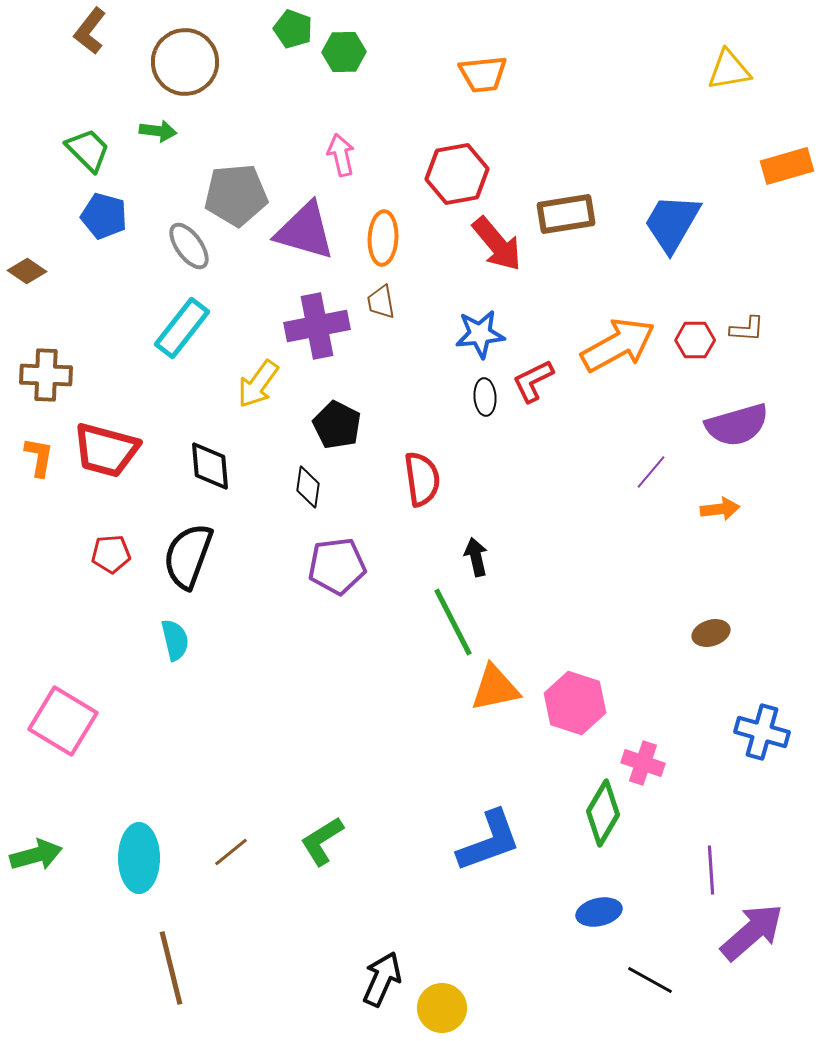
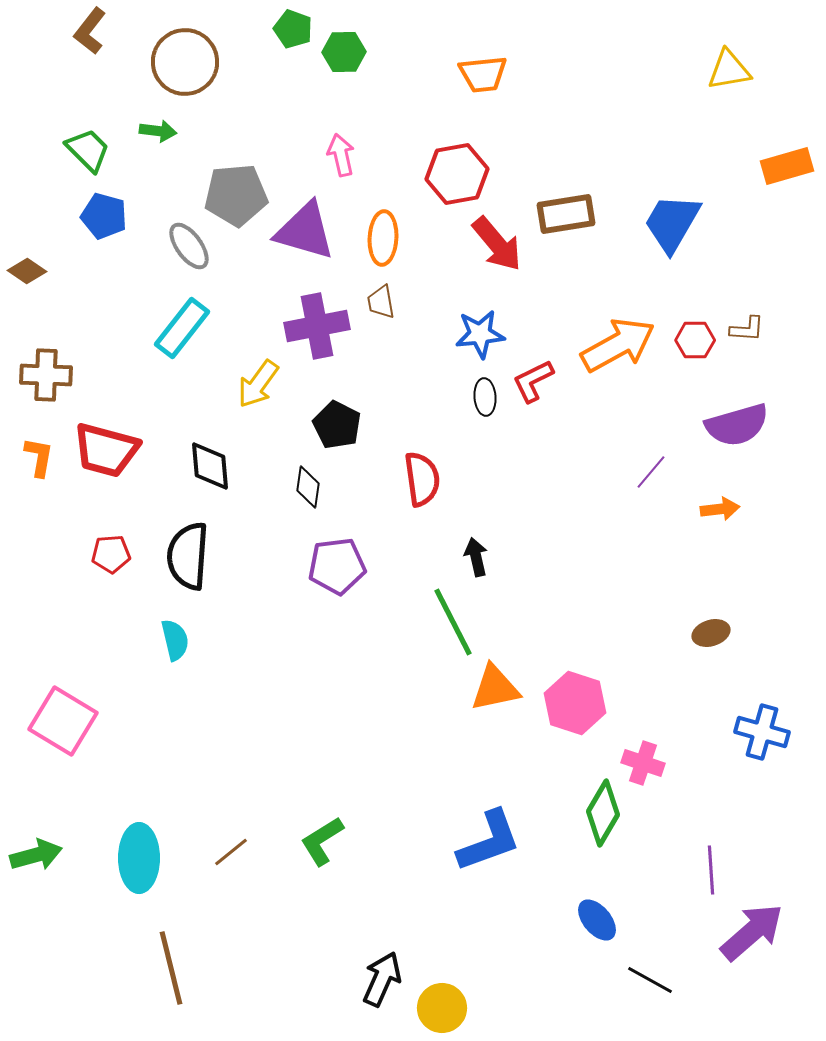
black semicircle at (188, 556): rotated 16 degrees counterclockwise
blue ellipse at (599, 912): moved 2 px left, 8 px down; rotated 63 degrees clockwise
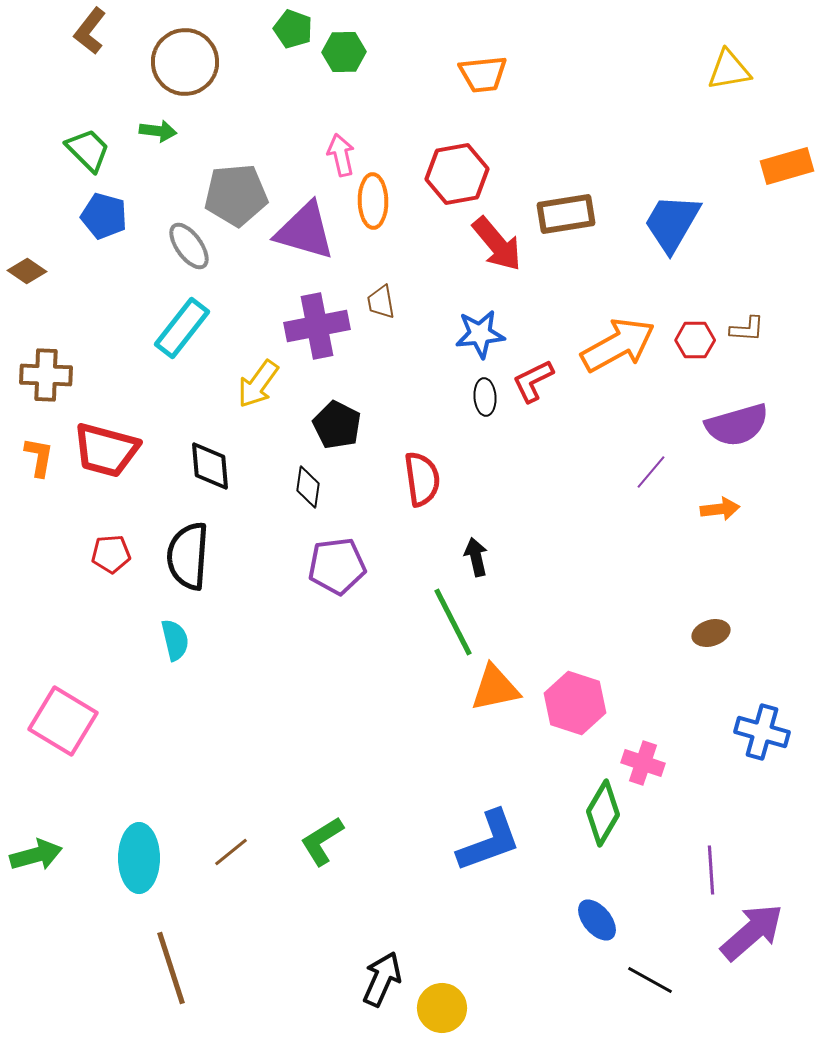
orange ellipse at (383, 238): moved 10 px left, 37 px up; rotated 4 degrees counterclockwise
brown line at (171, 968): rotated 4 degrees counterclockwise
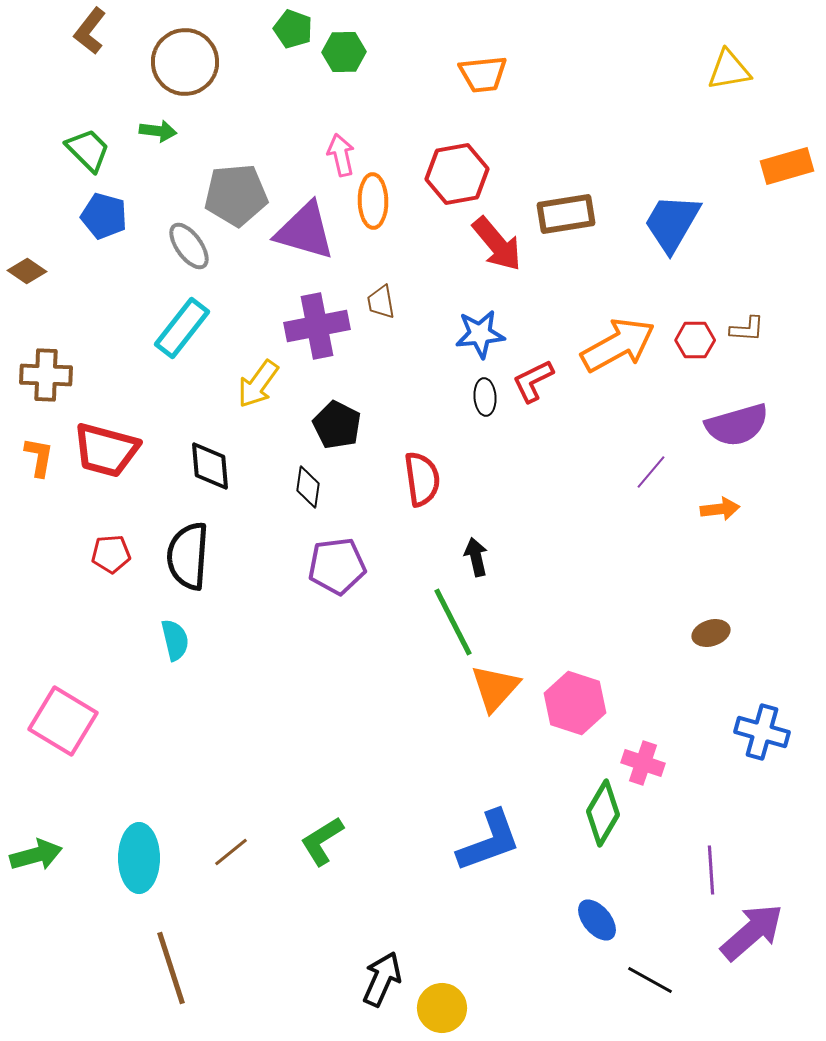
orange triangle at (495, 688): rotated 36 degrees counterclockwise
